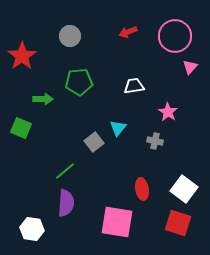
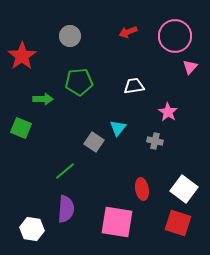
gray square: rotated 18 degrees counterclockwise
purple semicircle: moved 6 px down
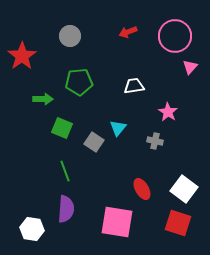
green square: moved 41 px right
green line: rotated 70 degrees counterclockwise
red ellipse: rotated 20 degrees counterclockwise
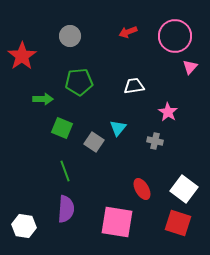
white hexagon: moved 8 px left, 3 px up
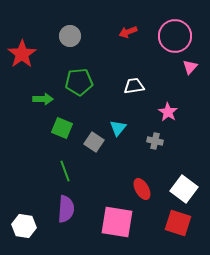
red star: moved 2 px up
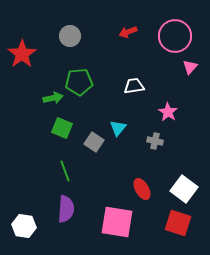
green arrow: moved 10 px right, 1 px up; rotated 12 degrees counterclockwise
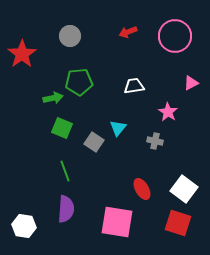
pink triangle: moved 1 px right, 16 px down; rotated 21 degrees clockwise
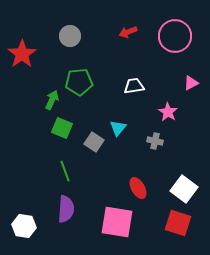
green arrow: moved 1 px left, 2 px down; rotated 54 degrees counterclockwise
red ellipse: moved 4 px left, 1 px up
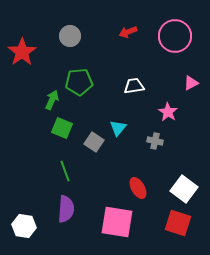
red star: moved 2 px up
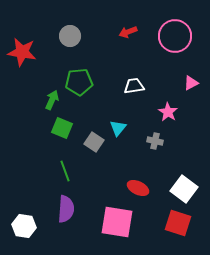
red star: rotated 28 degrees counterclockwise
red ellipse: rotated 35 degrees counterclockwise
